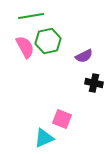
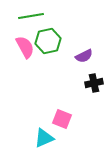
black cross: rotated 24 degrees counterclockwise
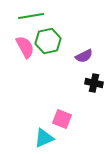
black cross: rotated 24 degrees clockwise
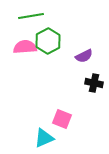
green hexagon: rotated 15 degrees counterclockwise
pink semicircle: rotated 65 degrees counterclockwise
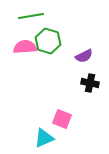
green hexagon: rotated 15 degrees counterclockwise
black cross: moved 4 px left
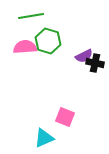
black cross: moved 5 px right, 20 px up
pink square: moved 3 px right, 2 px up
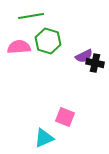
pink semicircle: moved 6 px left
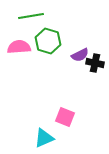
purple semicircle: moved 4 px left, 1 px up
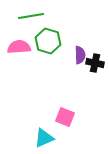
purple semicircle: rotated 66 degrees counterclockwise
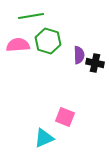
pink semicircle: moved 1 px left, 2 px up
purple semicircle: moved 1 px left
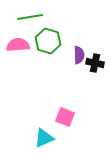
green line: moved 1 px left, 1 px down
